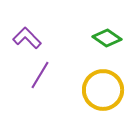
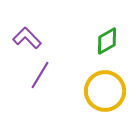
green diamond: moved 3 px down; rotated 64 degrees counterclockwise
yellow circle: moved 2 px right, 1 px down
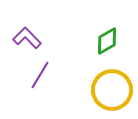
yellow circle: moved 7 px right, 1 px up
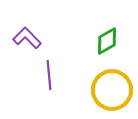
purple line: moved 9 px right; rotated 36 degrees counterclockwise
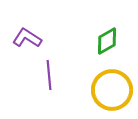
purple L-shape: rotated 12 degrees counterclockwise
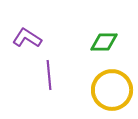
green diamond: moved 3 px left, 1 px down; rotated 28 degrees clockwise
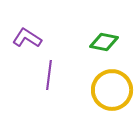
green diamond: rotated 12 degrees clockwise
purple line: rotated 12 degrees clockwise
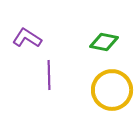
purple line: rotated 8 degrees counterclockwise
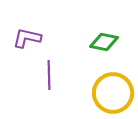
purple L-shape: rotated 20 degrees counterclockwise
yellow circle: moved 1 px right, 3 px down
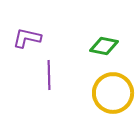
green diamond: moved 4 px down
